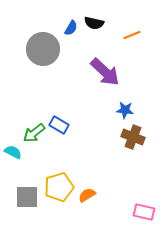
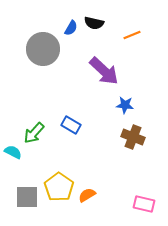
purple arrow: moved 1 px left, 1 px up
blue star: moved 5 px up
blue rectangle: moved 12 px right
green arrow: rotated 10 degrees counterclockwise
yellow pentagon: rotated 20 degrees counterclockwise
pink rectangle: moved 8 px up
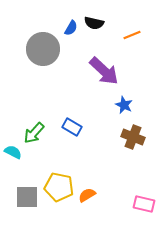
blue star: moved 1 px left; rotated 18 degrees clockwise
blue rectangle: moved 1 px right, 2 px down
yellow pentagon: rotated 24 degrees counterclockwise
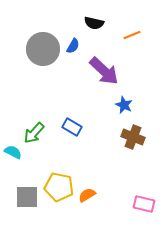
blue semicircle: moved 2 px right, 18 px down
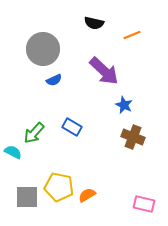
blue semicircle: moved 19 px left, 34 px down; rotated 35 degrees clockwise
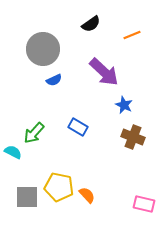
black semicircle: moved 3 px left, 1 px down; rotated 48 degrees counterclockwise
purple arrow: moved 1 px down
blue rectangle: moved 6 px right
orange semicircle: rotated 78 degrees clockwise
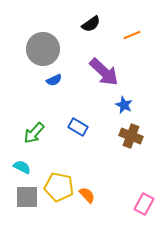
brown cross: moved 2 px left, 1 px up
cyan semicircle: moved 9 px right, 15 px down
pink rectangle: rotated 75 degrees counterclockwise
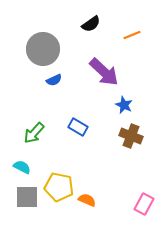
orange semicircle: moved 5 px down; rotated 24 degrees counterclockwise
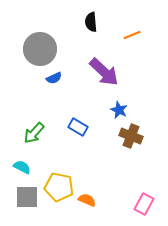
black semicircle: moved 2 px up; rotated 120 degrees clockwise
gray circle: moved 3 px left
blue semicircle: moved 2 px up
blue star: moved 5 px left, 5 px down
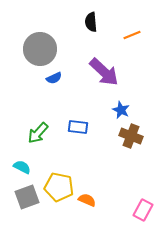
blue star: moved 2 px right
blue rectangle: rotated 24 degrees counterclockwise
green arrow: moved 4 px right
gray square: rotated 20 degrees counterclockwise
pink rectangle: moved 1 px left, 6 px down
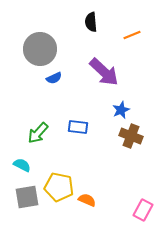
blue star: rotated 24 degrees clockwise
cyan semicircle: moved 2 px up
gray square: rotated 10 degrees clockwise
